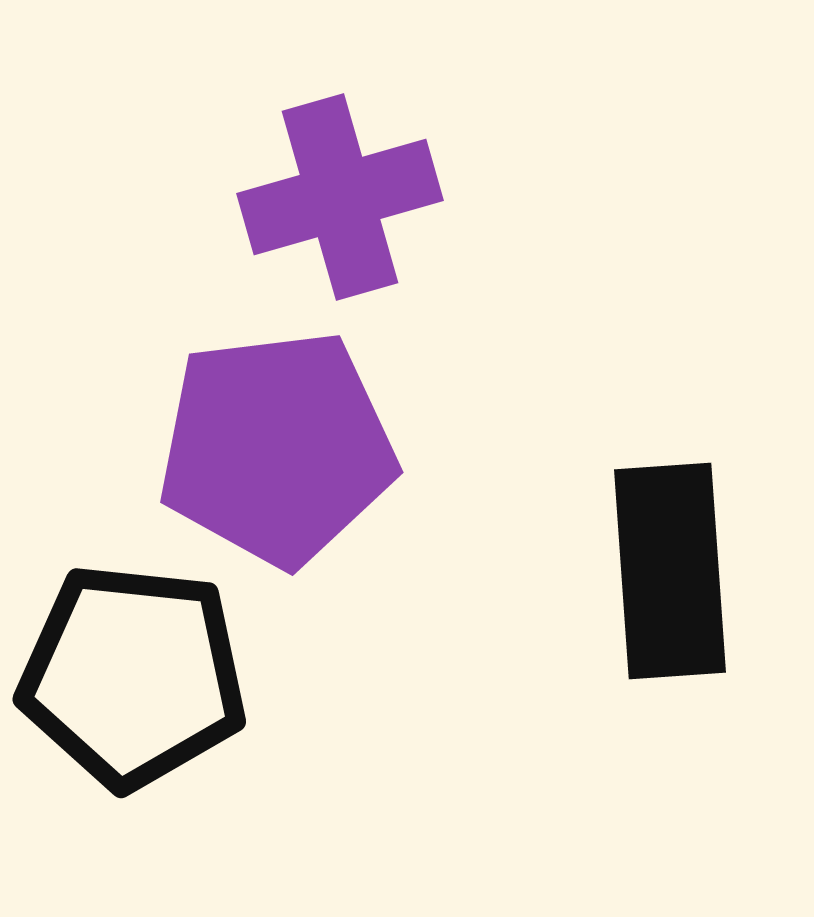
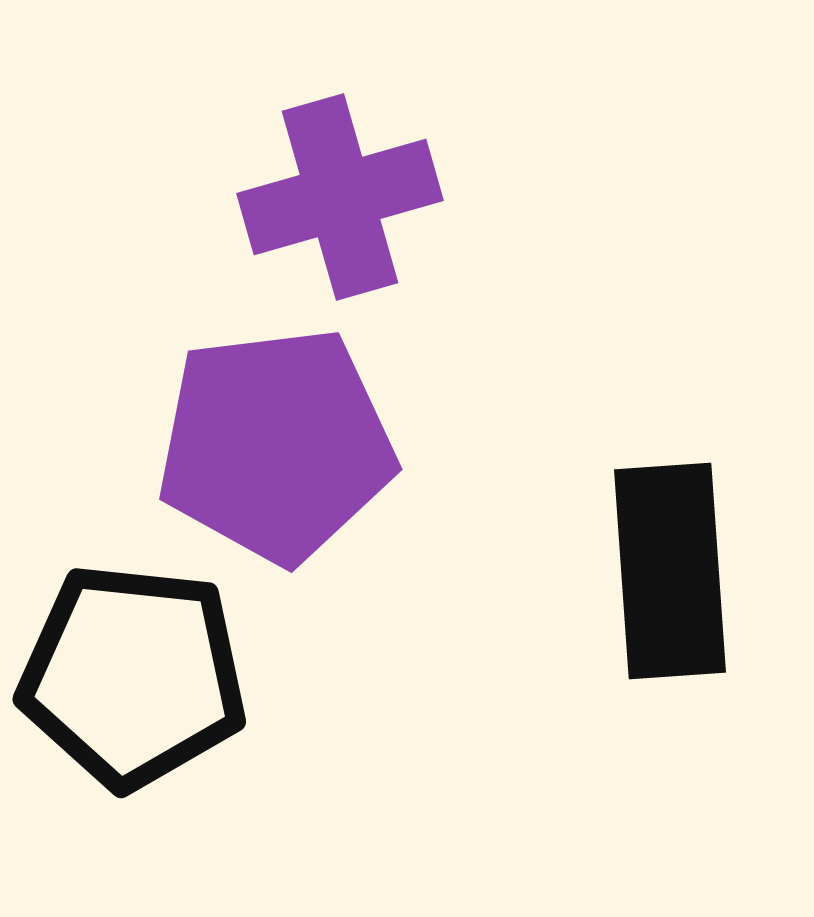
purple pentagon: moved 1 px left, 3 px up
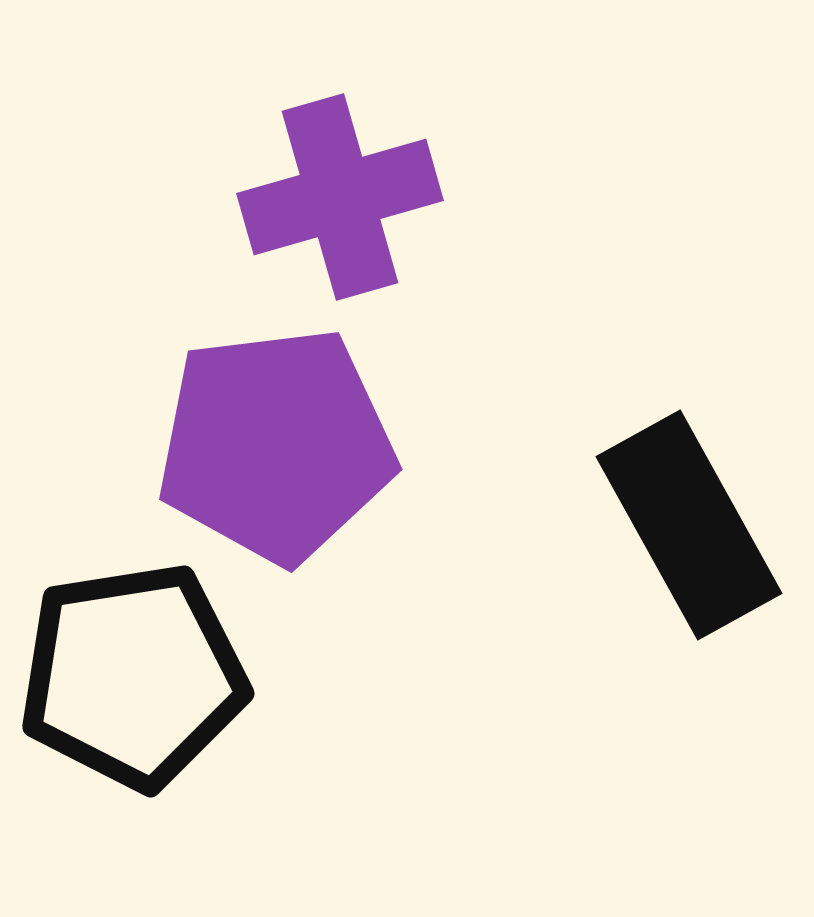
black rectangle: moved 19 px right, 46 px up; rotated 25 degrees counterclockwise
black pentagon: rotated 15 degrees counterclockwise
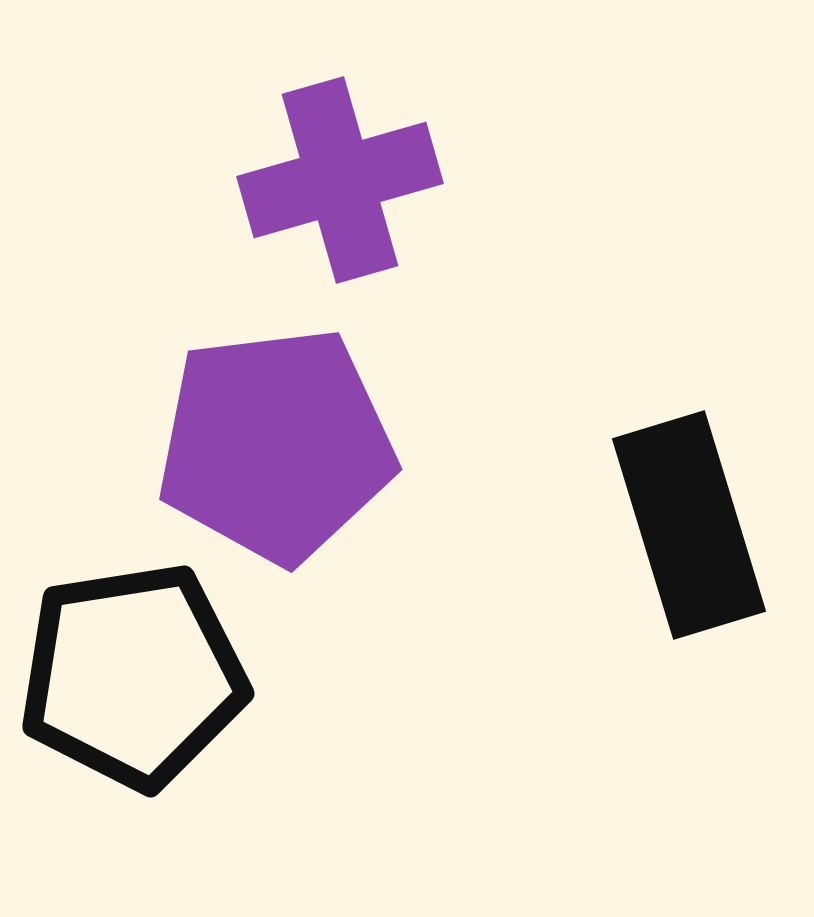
purple cross: moved 17 px up
black rectangle: rotated 12 degrees clockwise
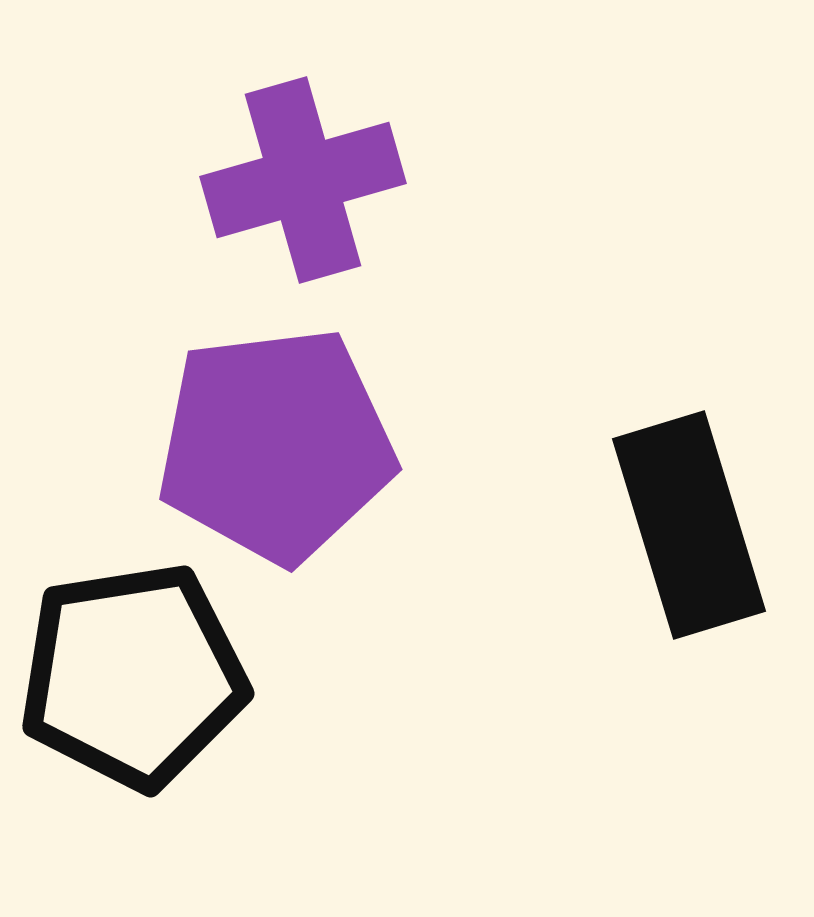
purple cross: moved 37 px left
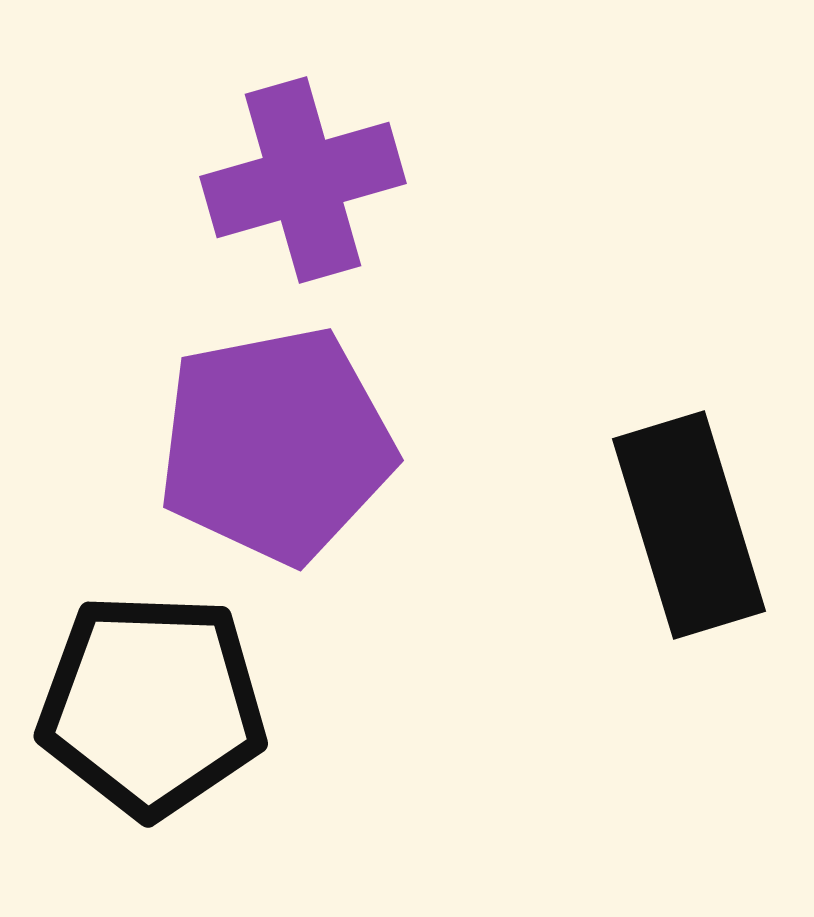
purple pentagon: rotated 4 degrees counterclockwise
black pentagon: moved 19 px right, 29 px down; rotated 11 degrees clockwise
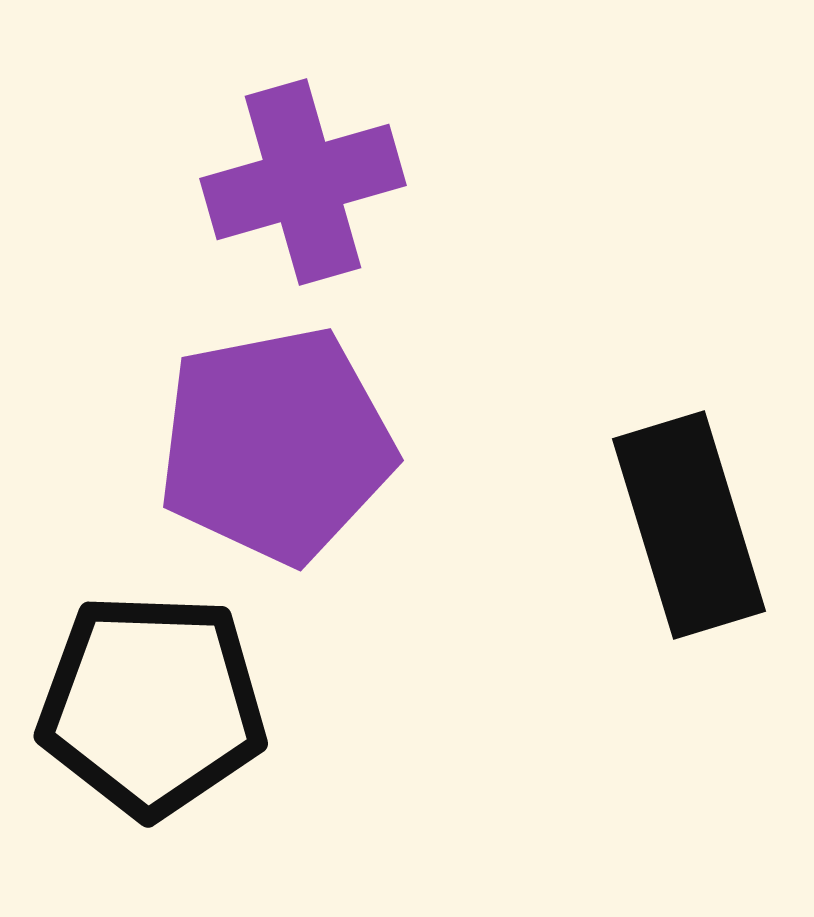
purple cross: moved 2 px down
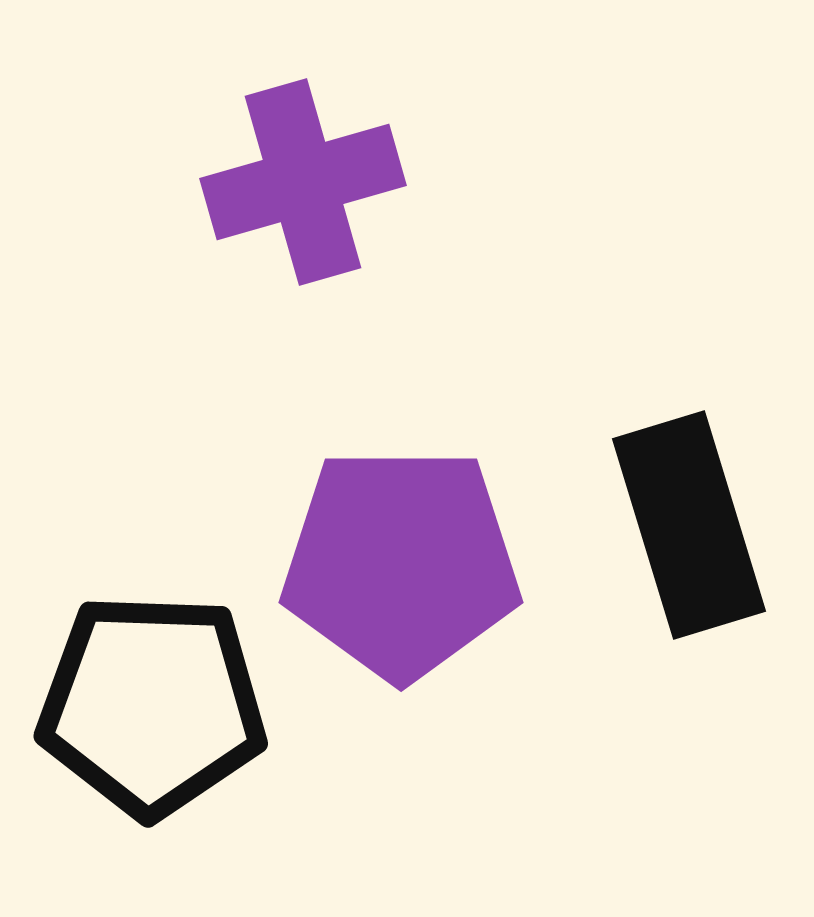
purple pentagon: moved 125 px right, 118 px down; rotated 11 degrees clockwise
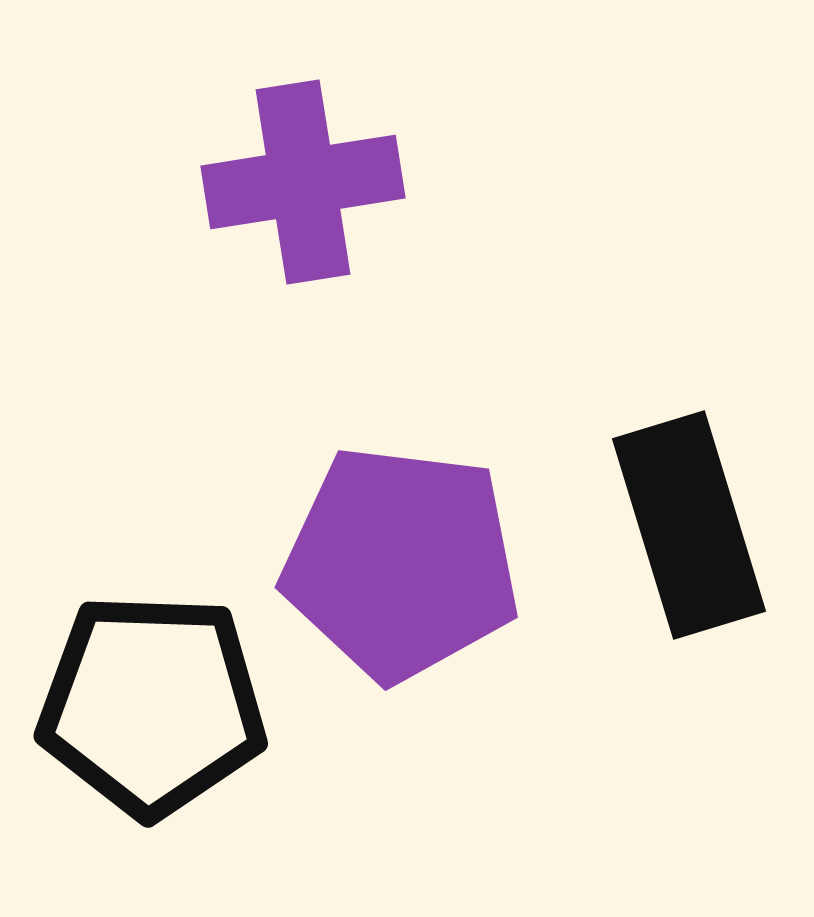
purple cross: rotated 7 degrees clockwise
purple pentagon: rotated 7 degrees clockwise
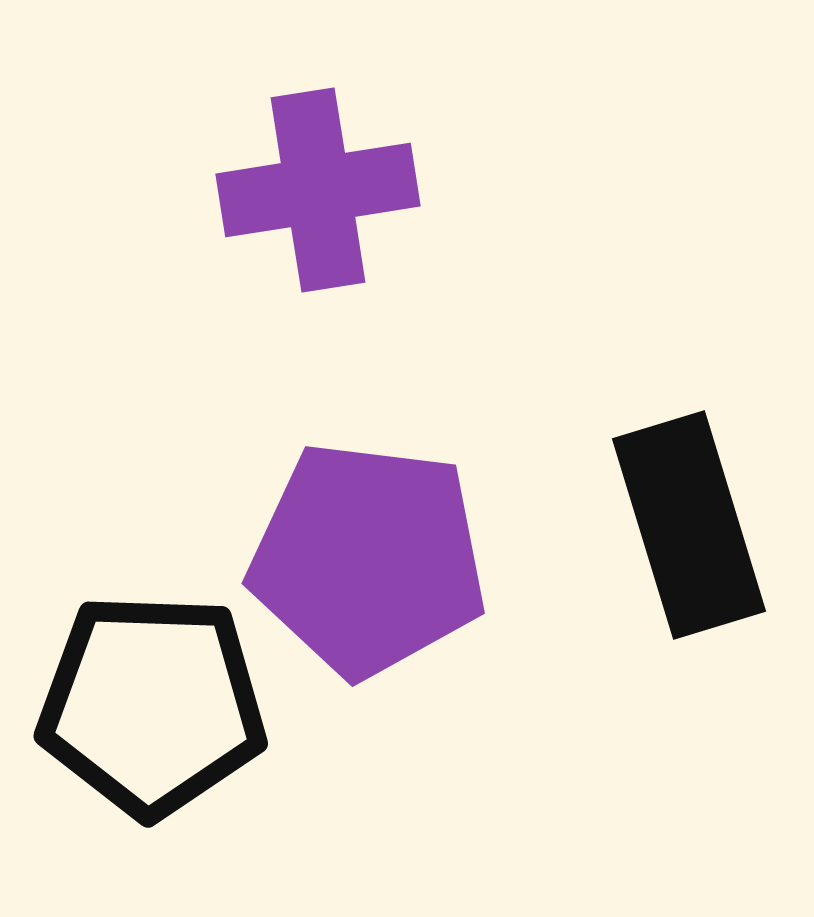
purple cross: moved 15 px right, 8 px down
purple pentagon: moved 33 px left, 4 px up
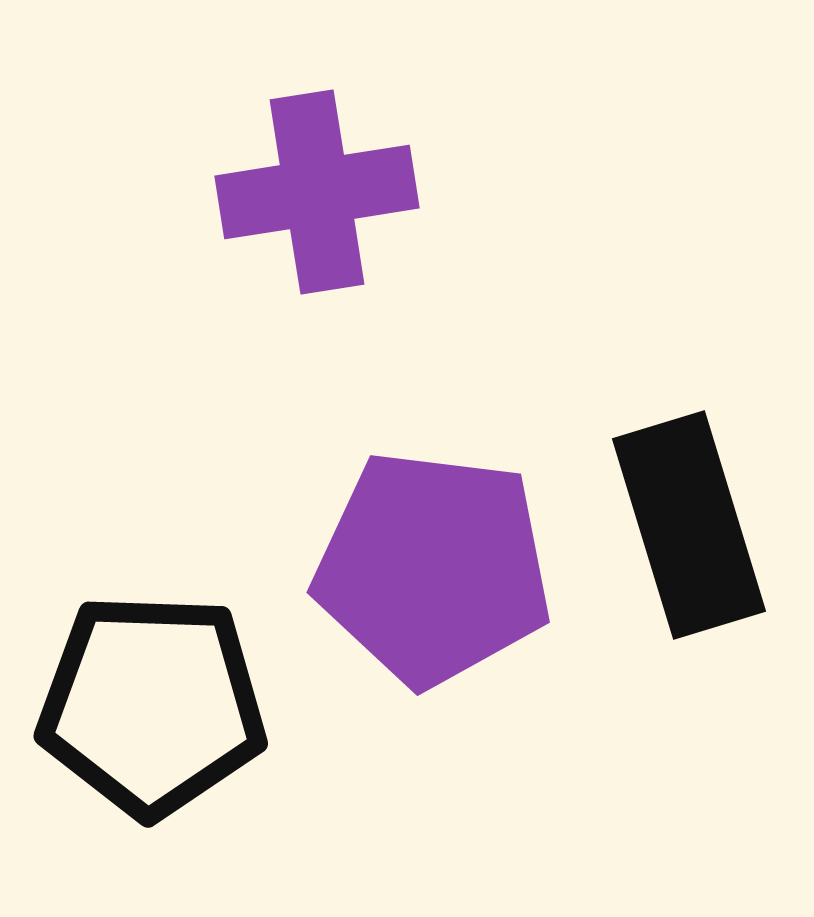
purple cross: moved 1 px left, 2 px down
purple pentagon: moved 65 px right, 9 px down
